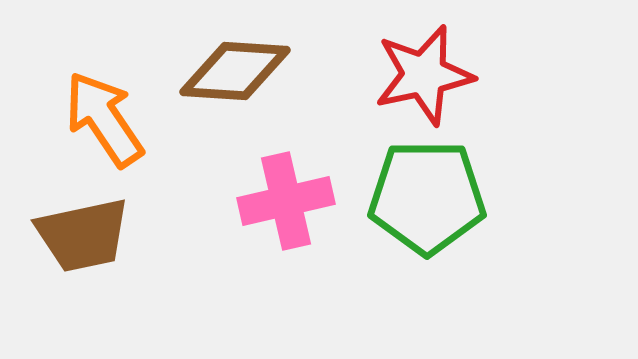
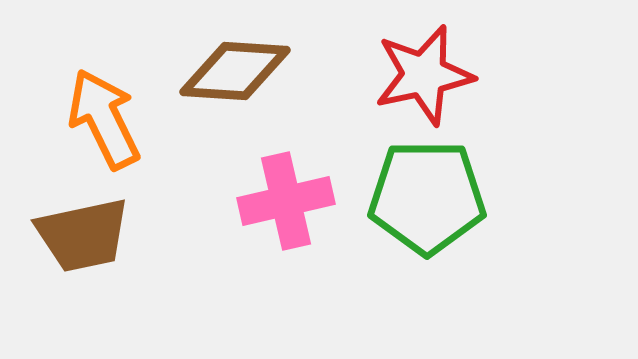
orange arrow: rotated 8 degrees clockwise
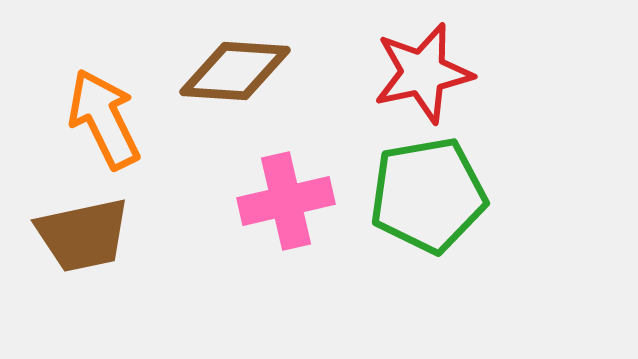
red star: moved 1 px left, 2 px up
green pentagon: moved 1 px right, 2 px up; rotated 10 degrees counterclockwise
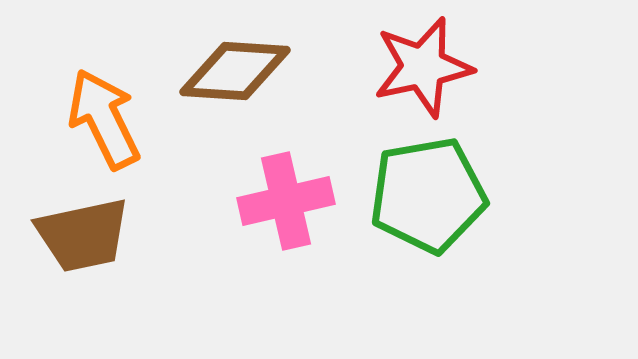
red star: moved 6 px up
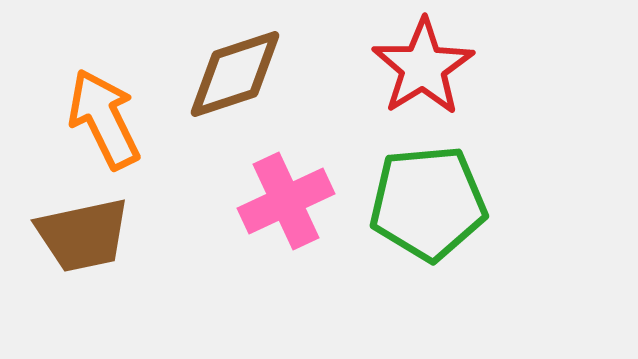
red star: rotated 20 degrees counterclockwise
brown diamond: moved 3 px down; rotated 22 degrees counterclockwise
green pentagon: moved 8 px down; rotated 5 degrees clockwise
pink cross: rotated 12 degrees counterclockwise
